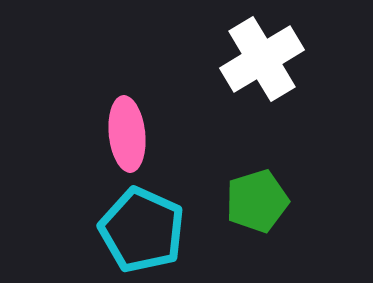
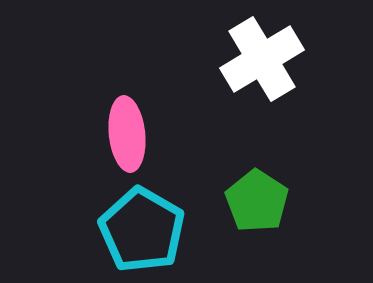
green pentagon: rotated 22 degrees counterclockwise
cyan pentagon: rotated 6 degrees clockwise
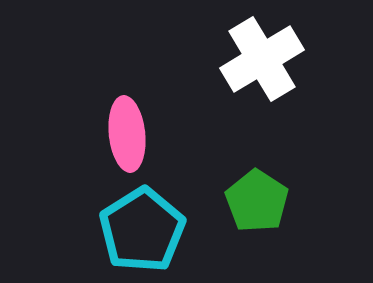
cyan pentagon: rotated 10 degrees clockwise
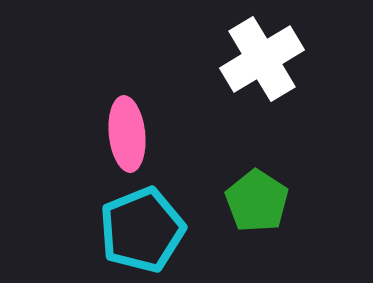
cyan pentagon: rotated 10 degrees clockwise
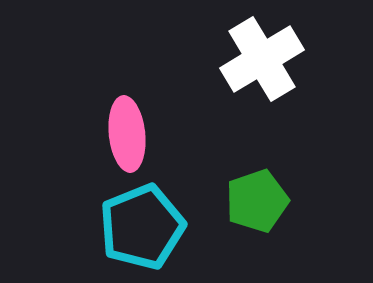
green pentagon: rotated 20 degrees clockwise
cyan pentagon: moved 3 px up
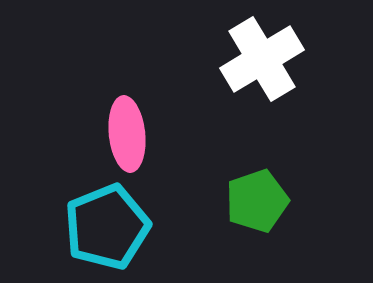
cyan pentagon: moved 35 px left
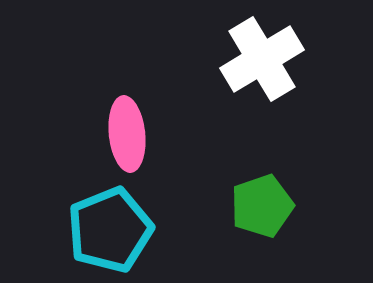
green pentagon: moved 5 px right, 5 px down
cyan pentagon: moved 3 px right, 3 px down
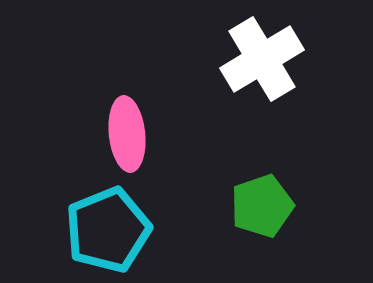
cyan pentagon: moved 2 px left
